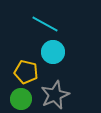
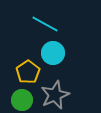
cyan circle: moved 1 px down
yellow pentagon: moved 2 px right; rotated 25 degrees clockwise
green circle: moved 1 px right, 1 px down
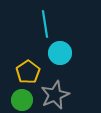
cyan line: rotated 52 degrees clockwise
cyan circle: moved 7 px right
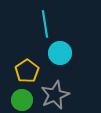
yellow pentagon: moved 1 px left, 1 px up
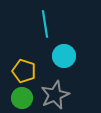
cyan circle: moved 4 px right, 3 px down
yellow pentagon: moved 3 px left; rotated 20 degrees counterclockwise
green circle: moved 2 px up
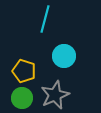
cyan line: moved 5 px up; rotated 24 degrees clockwise
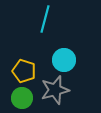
cyan circle: moved 4 px down
gray star: moved 5 px up; rotated 8 degrees clockwise
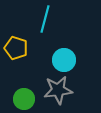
yellow pentagon: moved 8 px left, 23 px up
gray star: moved 3 px right; rotated 8 degrees clockwise
green circle: moved 2 px right, 1 px down
